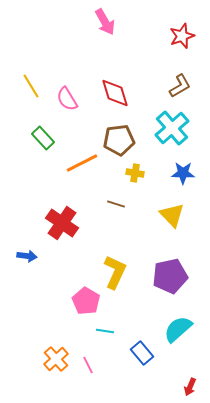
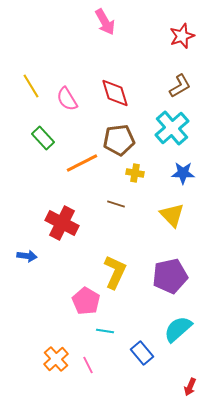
red cross: rotated 8 degrees counterclockwise
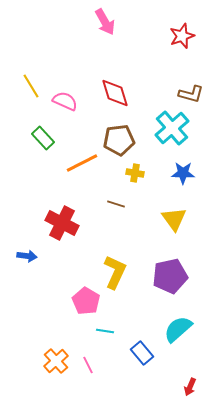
brown L-shape: moved 11 px right, 8 px down; rotated 45 degrees clockwise
pink semicircle: moved 2 px left, 2 px down; rotated 145 degrees clockwise
yellow triangle: moved 2 px right, 4 px down; rotated 8 degrees clockwise
orange cross: moved 2 px down
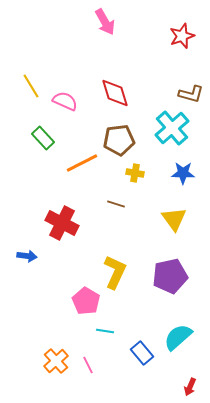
cyan semicircle: moved 8 px down
